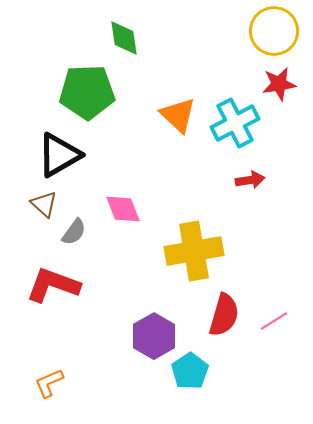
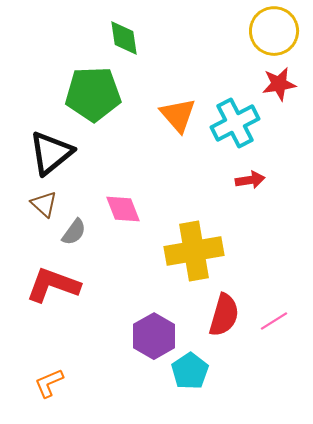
green pentagon: moved 6 px right, 2 px down
orange triangle: rotated 6 degrees clockwise
black triangle: moved 8 px left, 2 px up; rotated 9 degrees counterclockwise
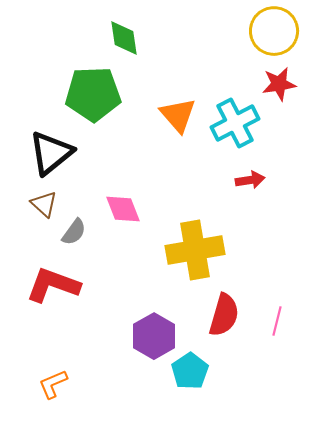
yellow cross: moved 1 px right, 1 px up
pink line: moved 3 px right; rotated 44 degrees counterclockwise
orange L-shape: moved 4 px right, 1 px down
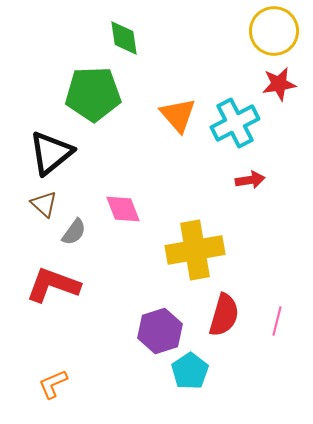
purple hexagon: moved 6 px right, 5 px up; rotated 12 degrees clockwise
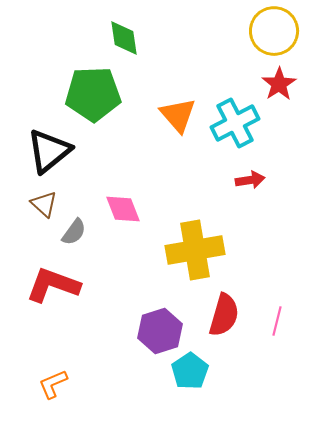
red star: rotated 24 degrees counterclockwise
black triangle: moved 2 px left, 2 px up
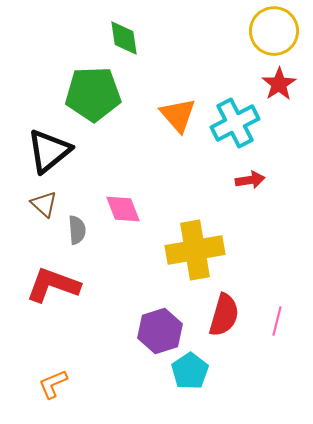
gray semicircle: moved 3 px right, 2 px up; rotated 40 degrees counterclockwise
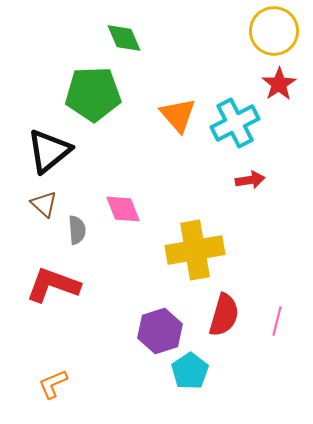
green diamond: rotated 15 degrees counterclockwise
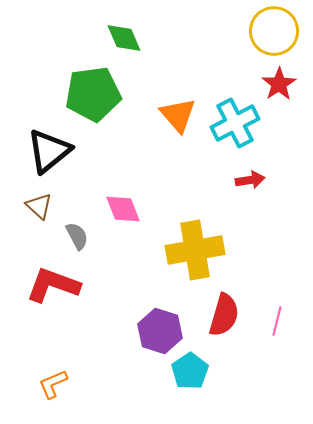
green pentagon: rotated 6 degrees counterclockwise
brown triangle: moved 5 px left, 2 px down
gray semicircle: moved 6 px down; rotated 24 degrees counterclockwise
purple hexagon: rotated 24 degrees counterclockwise
